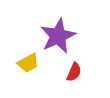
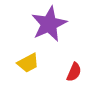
purple star: moved 9 px left, 12 px up
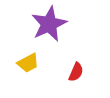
red semicircle: moved 2 px right
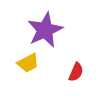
purple star: moved 4 px left, 6 px down
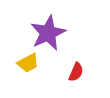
purple star: moved 3 px right, 3 px down
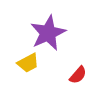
red semicircle: moved 2 px right, 3 px down; rotated 18 degrees clockwise
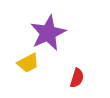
red semicircle: moved 1 px left, 3 px down; rotated 24 degrees counterclockwise
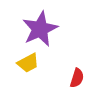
purple star: moved 8 px left, 4 px up
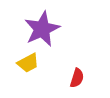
purple star: moved 2 px right
